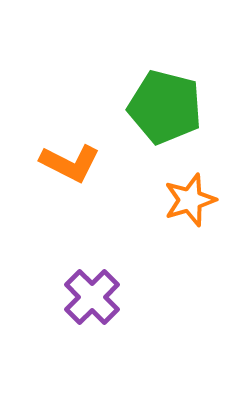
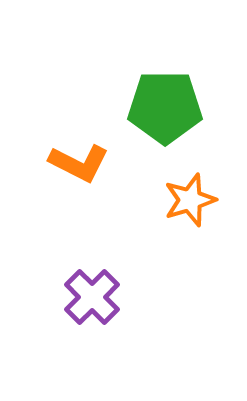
green pentagon: rotated 14 degrees counterclockwise
orange L-shape: moved 9 px right
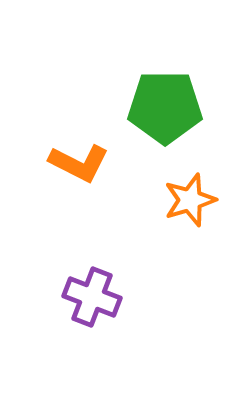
purple cross: rotated 24 degrees counterclockwise
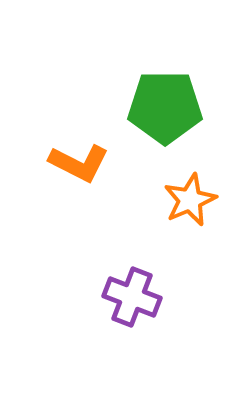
orange star: rotated 6 degrees counterclockwise
purple cross: moved 40 px right
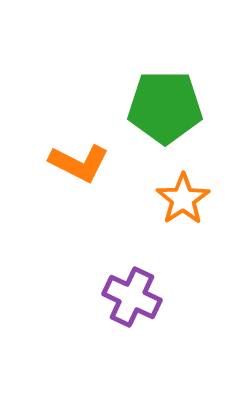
orange star: moved 7 px left, 1 px up; rotated 10 degrees counterclockwise
purple cross: rotated 4 degrees clockwise
